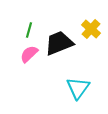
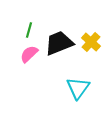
yellow cross: moved 13 px down
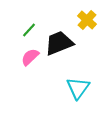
green line: rotated 28 degrees clockwise
yellow cross: moved 4 px left, 22 px up
pink semicircle: moved 1 px right, 3 px down
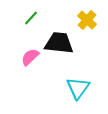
green line: moved 2 px right, 12 px up
black trapezoid: rotated 28 degrees clockwise
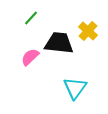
yellow cross: moved 1 px right, 11 px down
cyan triangle: moved 3 px left
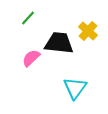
green line: moved 3 px left
pink semicircle: moved 1 px right, 1 px down
